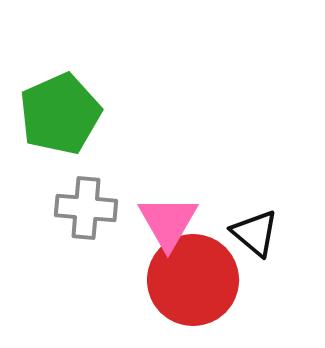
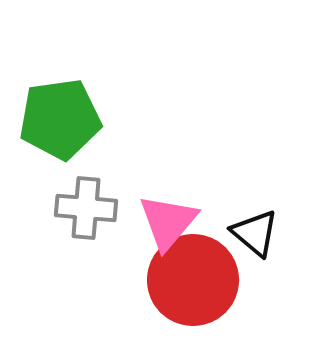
green pentagon: moved 5 px down; rotated 16 degrees clockwise
pink triangle: rotated 10 degrees clockwise
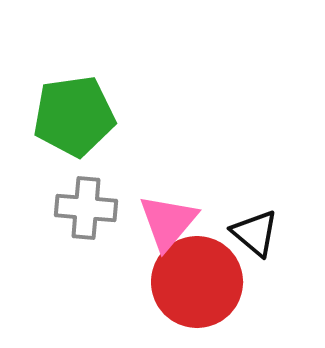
green pentagon: moved 14 px right, 3 px up
red circle: moved 4 px right, 2 px down
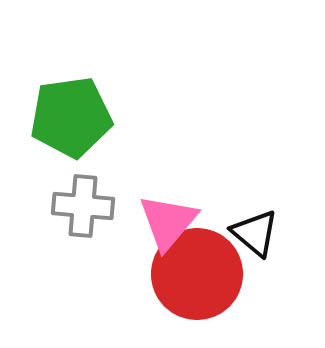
green pentagon: moved 3 px left, 1 px down
gray cross: moved 3 px left, 2 px up
red circle: moved 8 px up
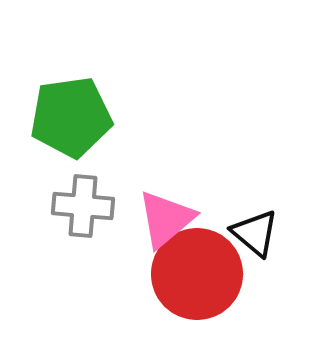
pink triangle: moved 2 px left, 3 px up; rotated 10 degrees clockwise
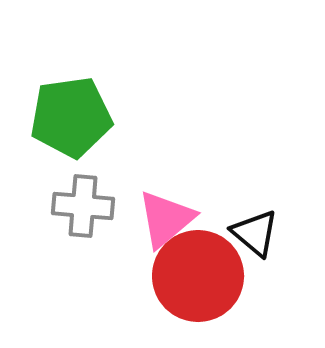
red circle: moved 1 px right, 2 px down
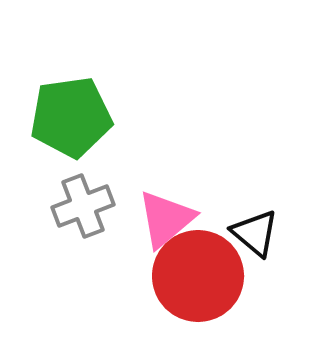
gray cross: rotated 26 degrees counterclockwise
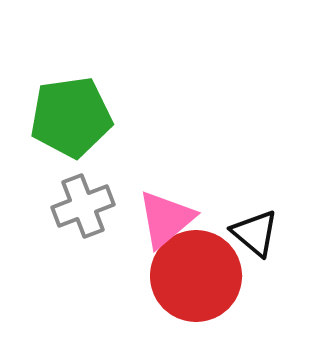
red circle: moved 2 px left
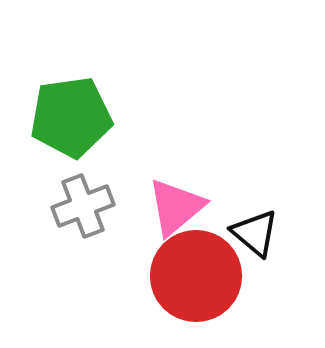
pink triangle: moved 10 px right, 12 px up
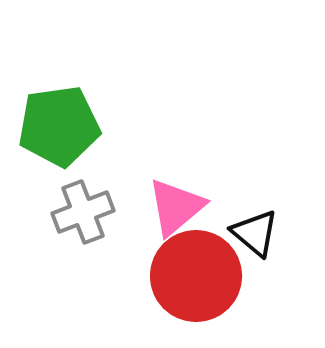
green pentagon: moved 12 px left, 9 px down
gray cross: moved 6 px down
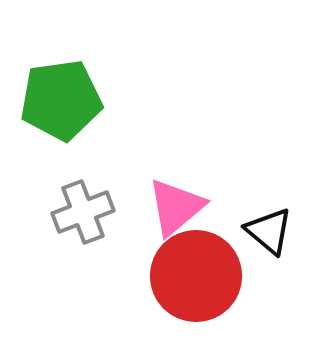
green pentagon: moved 2 px right, 26 px up
black triangle: moved 14 px right, 2 px up
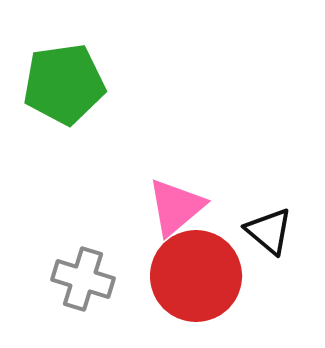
green pentagon: moved 3 px right, 16 px up
gray cross: moved 67 px down; rotated 38 degrees clockwise
